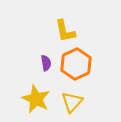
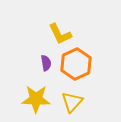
yellow L-shape: moved 5 px left, 3 px down; rotated 15 degrees counterclockwise
yellow star: rotated 24 degrees counterclockwise
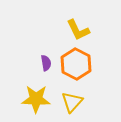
yellow L-shape: moved 18 px right, 4 px up
orange hexagon: rotated 8 degrees counterclockwise
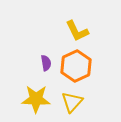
yellow L-shape: moved 1 px left, 1 px down
orange hexagon: moved 2 px down; rotated 8 degrees clockwise
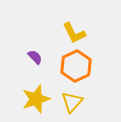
yellow L-shape: moved 3 px left, 2 px down
purple semicircle: moved 11 px left, 6 px up; rotated 35 degrees counterclockwise
yellow star: rotated 20 degrees counterclockwise
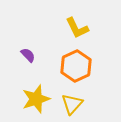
yellow L-shape: moved 3 px right, 5 px up
purple semicircle: moved 7 px left, 2 px up
yellow triangle: moved 2 px down
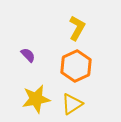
yellow L-shape: rotated 125 degrees counterclockwise
yellow star: rotated 8 degrees clockwise
yellow triangle: rotated 15 degrees clockwise
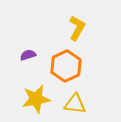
purple semicircle: rotated 63 degrees counterclockwise
orange hexagon: moved 10 px left
yellow triangle: moved 3 px right; rotated 40 degrees clockwise
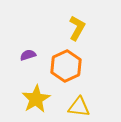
yellow star: rotated 20 degrees counterclockwise
yellow triangle: moved 4 px right, 3 px down
